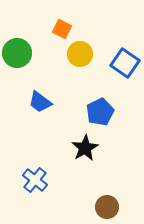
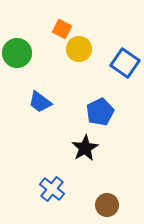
yellow circle: moved 1 px left, 5 px up
blue cross: moved 17 px right, 9 px down
brown circle: moved 2 px up
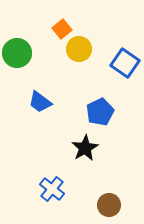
orange square: rotated 24 degrees clockwise
brown circle: moved 2 px right
